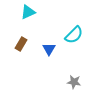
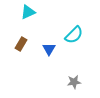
gray star: rotated 16 degrees counterclockwise
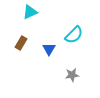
cyan triangle: moved 2 px right
brown rectangle: moved 1 px up
gray star: moved 2 px left, 7 px up
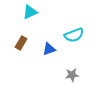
cyan semicircle: rotated 24 degrees clockwise
blue triangle: rotated 40 degrees clockwise
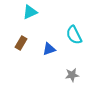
cyan semicircle: rotated 84 degrees clockwise
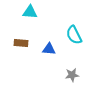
cyan triangle: rotated 28 degrees clockwise
brown rectangle: rotated 64 degrees clockwise
blue triangle: rotated 24 degrees clockwise
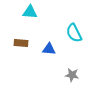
cyan semicircle: moved 2 px up
gray star: rotated 16 degrees clockwise
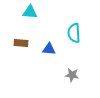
cyan semicircle: rotated 24 degrees clockwise
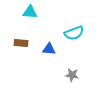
cyan semicircle: rotated 108 degrees counterclockwise
